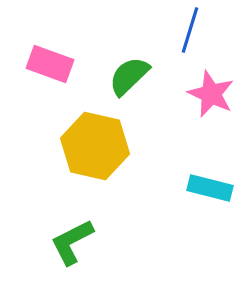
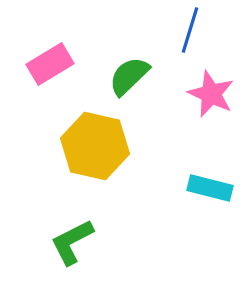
pink rectangle: rotated 51 degrees counterclockwise
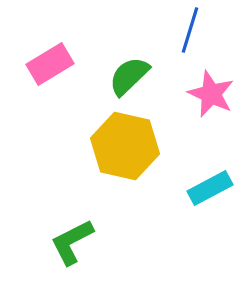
yellow hexagon: moved 30 px right
cyan rectangle: rotated 42 degrees counterclockwise
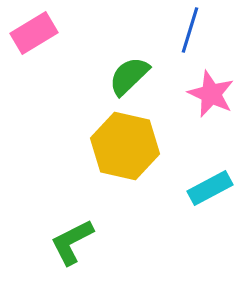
pink rectangle: moved 16 px left, 31 px up
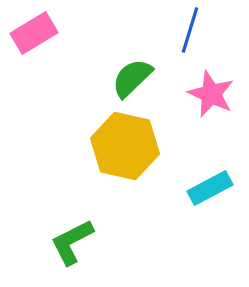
green semicircle: moved 3 px right, 2 px down
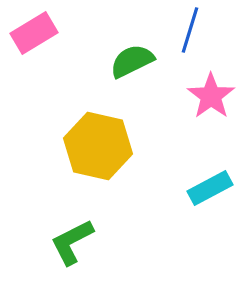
green semicircle: moved 17 px up; rotated 18 degrees clockwise
pink star: moved 2 px down; rotated 12 degrees clockwise
yellow hexagon: moved 27 px left
